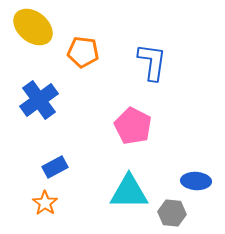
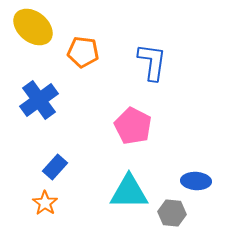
blue rectangle: rotated 20 degrees counterclockwise
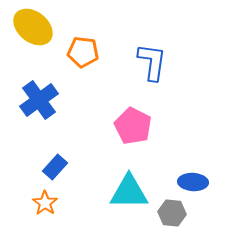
blue ellipse: moved 3 px left, 1 px down
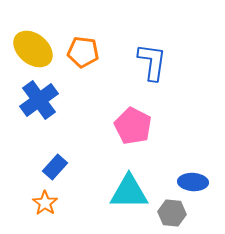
yellow ellipse: moved 22 px down
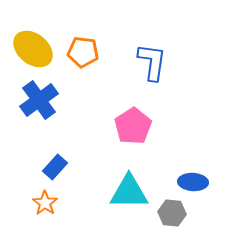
pink pentagon: rotated 12 degrees clockwise
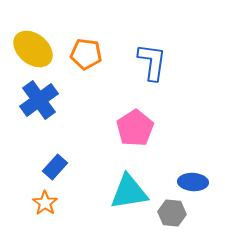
orange pentagon: moved 3 px right, 2 px down
pink pentagon: moved 2 px right, 2 px down
cyan triangle: rotated 9 degrees counterclockwise
